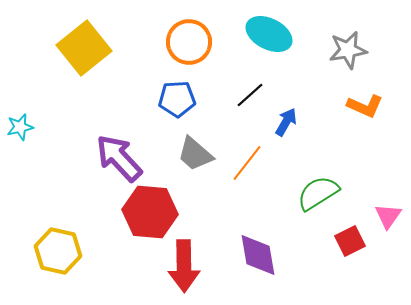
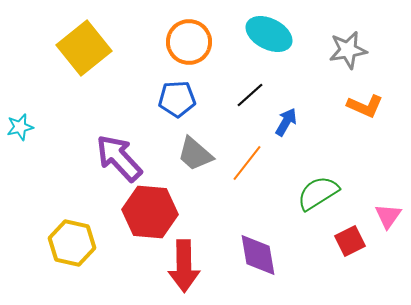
yellow hexagon: moved 14 px right, 8 px up
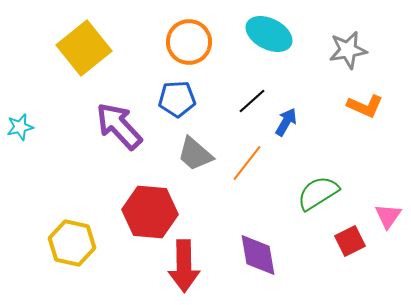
black line: moved 2 px right, 6 px down
purple arrow: moved 32 px up
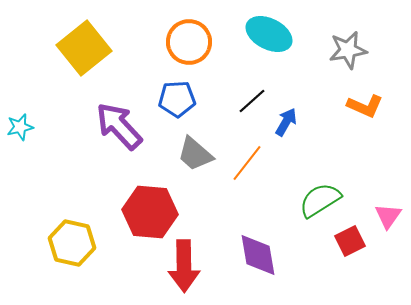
green semicircle: moved 2 px right, 7 px down
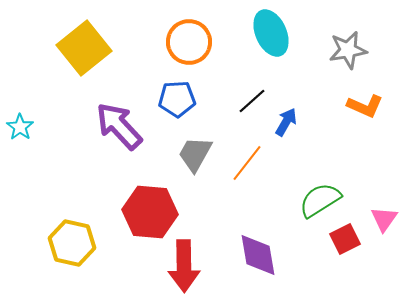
cyan ellipse: moved 2 px right, 1 px up; rotated 39 degrees clockwise
cyan star: rotated 24 degrees counterclockwise
gray trapezoid: rotated 78 degrees clockwise
pink triangle: moved 4 px left, 3 px down
red square: moved 5 px left, 2 px up
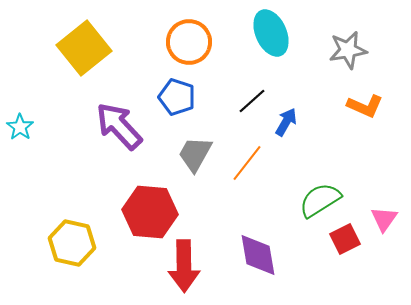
blue pentagon: moved 2 px up; rotated 21 degrees clockwise
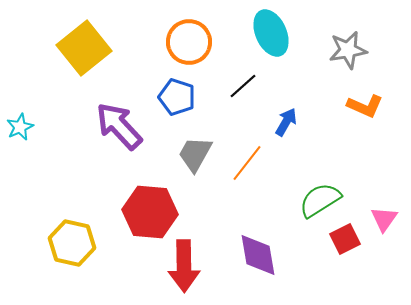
black line: moved 9 px left, 15 px up
cyan star: rotated 12 degrees clockwise
